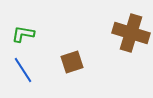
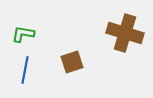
brown cross: moved 6 px left
blue line: moved 2 px right; rotated 44 degrees clockwise
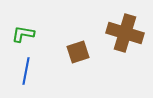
brown square: moved 6 px right, 10 px up
blue line: moved 1 px right, 1 px down
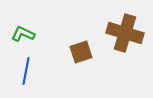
green L-shape: rotated 15 degrees clockwise
brown square: moved 3 px right
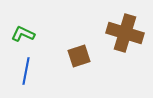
brown square: moved 2 px left, 4 px down
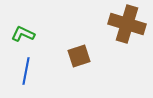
brown cross: moved 2 px right, 9 px up
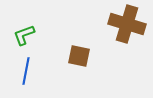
green L-shape: moved 1 px right, 1 px down; rotated 45 degrees counterclockwise
brown square: rotated 30 degrees clockwise
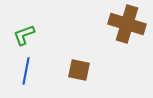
brown square: moved 14 px down
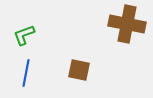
brown cross: rotated 6 degrees counterclockwise
blue line: moved 2 px down
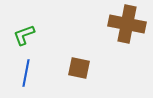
brown square: moved 2 px up
